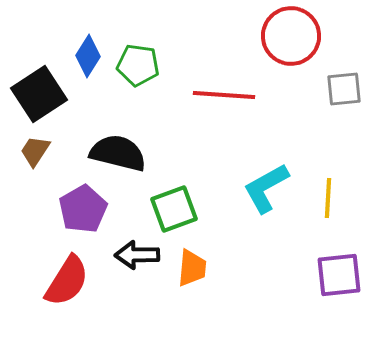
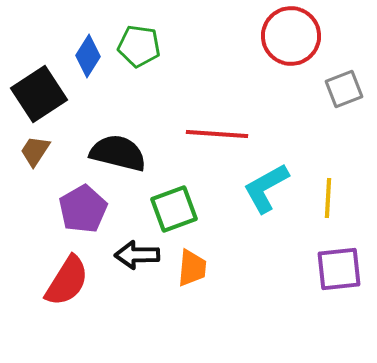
green pentagon: moved 1 px right, 19 px up
gray square: rotated 15 degrees counterclockwise
red line: moved 7 px left, 39 px down
purple square: moved 6 px up
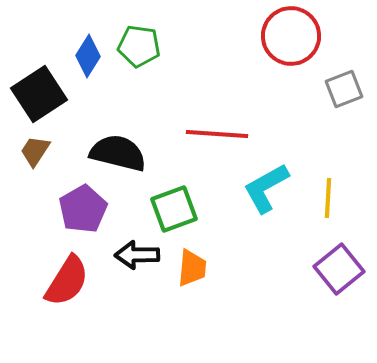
purple square: rotated 33 degrees counterclockwise
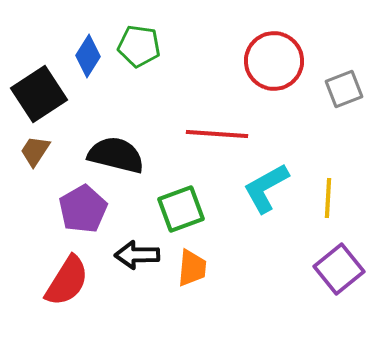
red circle: moved 17 px left, 25 px down
black semicircle: moved 2 px left, 2 px down
green square: moved 7 px right
